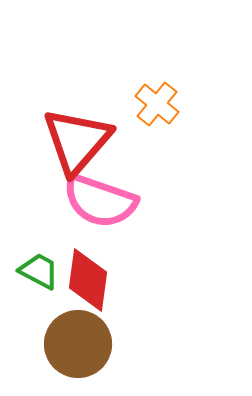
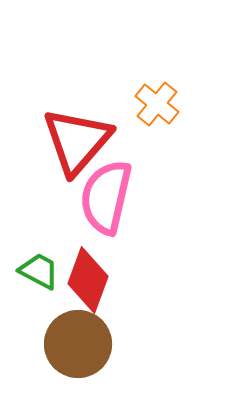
pink semicircle: moved 6 px right, 4 px up; rotated 84 degrees clockwise
red diamond: rotated 12 degrees clockwise
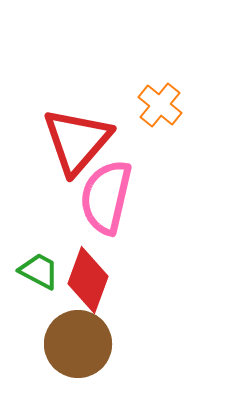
orange cross: moved 3 px right, 1 px down
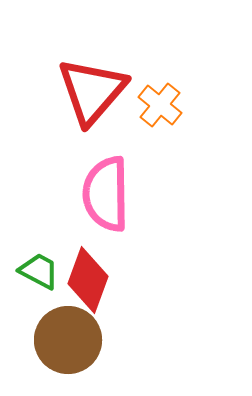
red triangle: moved 15 px right, 50 px up
pink semicircle: moved 3 px up; rotated 14 degrees counterclockwise
brown circle: moved 10 px left, 4 px up
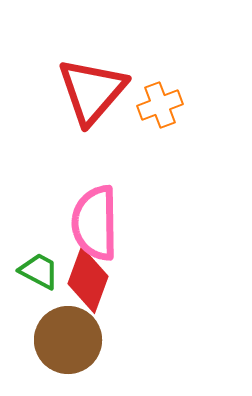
orange cross: rotated 30 degrees clockwise
pink semicircle: moved 11 px left, 29 px down
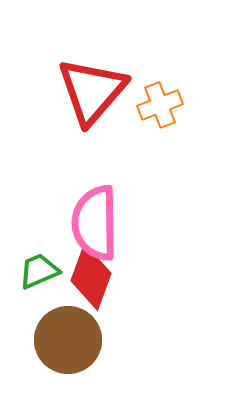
green trapezoid: rotated 51 degrees counterclockwise
red diamond: moved 3 px right, 3 px up
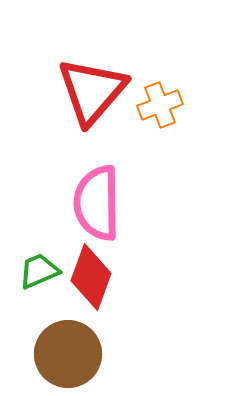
pink semicircle: moved 2 px right, 20 px up
brown circle: moved 14 px down
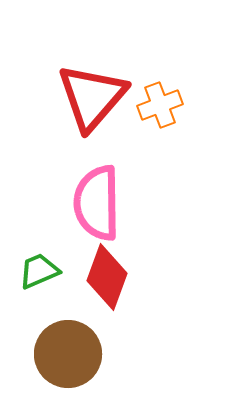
red triangle: moved 6 px down
red diamond: moved 16 px right
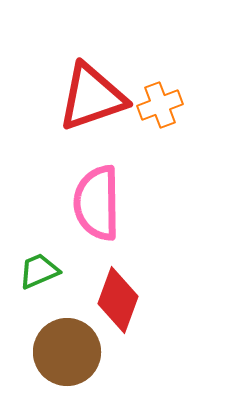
red triangle: rotated 30 degrees clockwise
red diamond: moved 11 px right, 23 px down
brown circle: moved 1 px left, 2 px up
